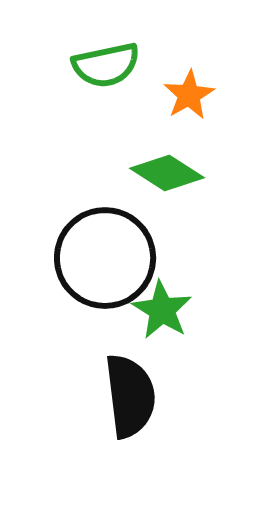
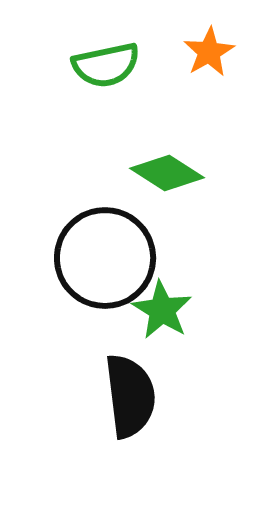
orange star: moved 20 px right, 43 px up
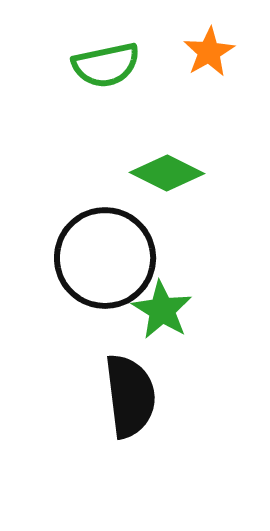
green diamond: rotated 6 degrees counterclockwise
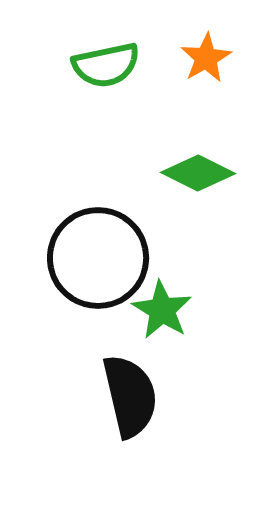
orange star: moved 3 px left, 6 px down
green diamond: moved 31 px right
black circle: moved 7 px left
black semicircle: rotated 6 degrees counterclockwise
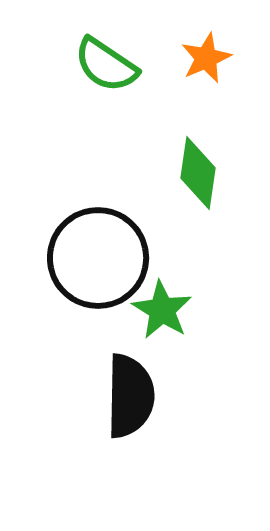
orange star: rotated 6 degrees clockwise
green semicircle: rotated 46 degrees clockwise
green diamond: rotated 72 degrees clockwise
black semicircle: rotated 14 degrees clockwise
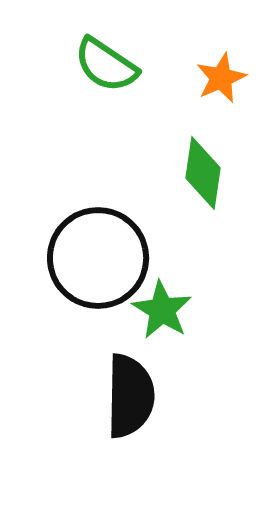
orange star: moved 15 px right, 20 px down
green diamond: moved 5 px right
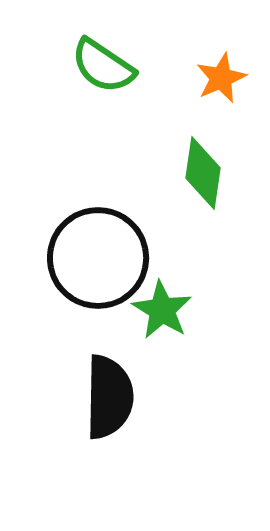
green semicircle: moved 3 px left, 1 px down
black semicircle: moved 21 px left, 1 px down
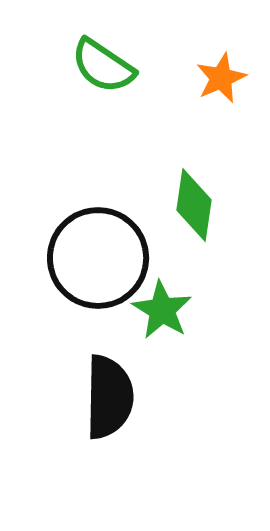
green diamond: moved 9 px left, 32 px down
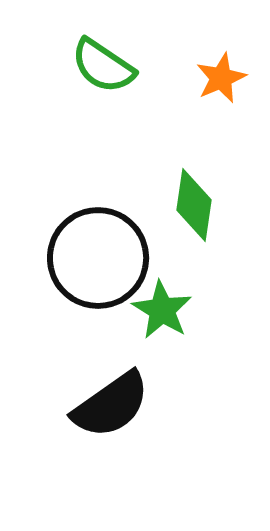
black semicircle: moved 2 px right, 8 px down; rotated 54 degrees clockwise
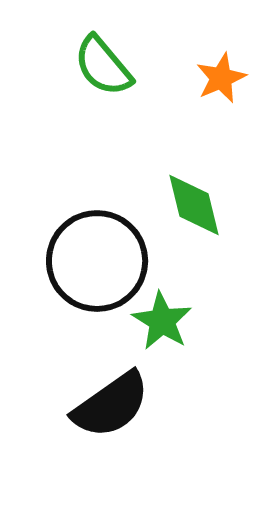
green semicircle: rotated 16 degrees clockwise
green diamond: rotated 22 degrees counterclockwise
black circle: moved 1 px left, 3 px down
green star: moved 11 px down
